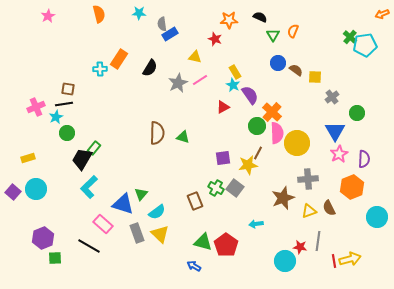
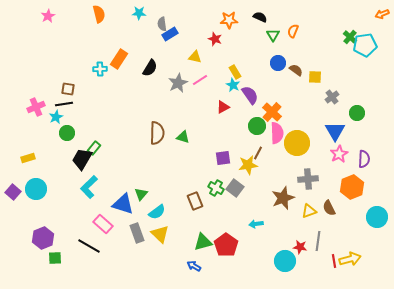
green triangle at (203, 242): rotated 30 degrees counterclockwise
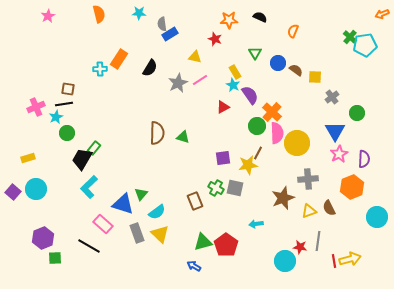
green triangle at (273, 35): moved 18 px left, 18 px down
gray square at (235, 188): rotated 24 degrees counterclockwise
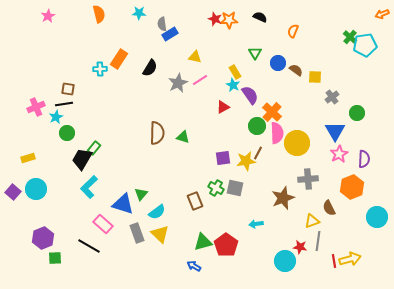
red star at (215, 39): moved 20 px up
yellow star at (248, 165): moved 2 px left, 4 px up
yellow triangle at (309, 211): moved 3 px right, 10 px down
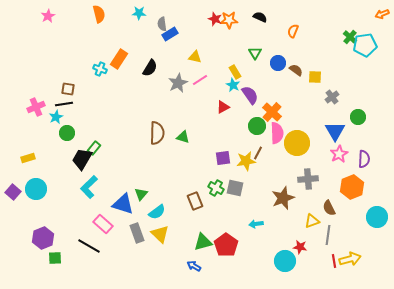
cyan cross at (100, 69): rotated 24 degrees clockwise
green circle at (357, 113): moved 1 px right, 4 px down
gray line at (318, 241): moved 10 px right, 6 px up
